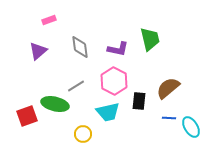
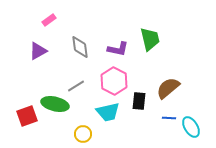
pink rectangle: rotated 16 degrees counterclockwise
purple triangle: rotated 12 degrees clockwise
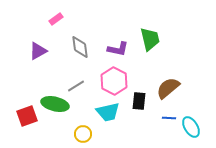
pink rectangle: moved 7 px right, 1 px up
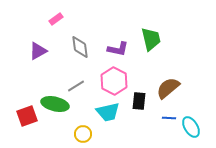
green trapezoid: moved 1 px right
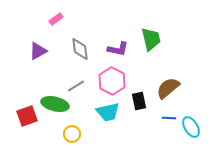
gray diamond: moved 2 px down
pink hexagon: moved 2 px left
black rectangle: rotated 18 degrees counterclockwise
yellow circle: moved 11 px left
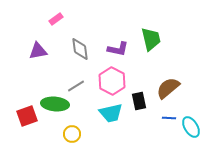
purple triangle: rotated 18 degrees clockwise
green ellipse: rotated 8 degrees counterclockwise
cyan trapezoid: moved 3 px right, 1 px down
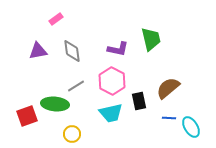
gray diamond: moved 8 px left, 2 px down
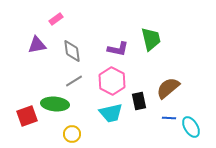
purple triangle: moved 1 px left, 6 px up
gray line: moved 2 px left, 5 px up
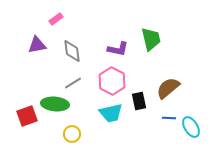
gray line: moved 1 px left, 2 px down
